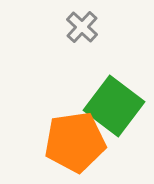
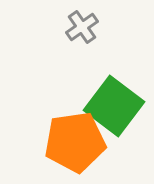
gray cross: rotated 12 degrees clockwise
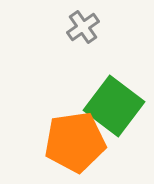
gray cross: moved 1 px right
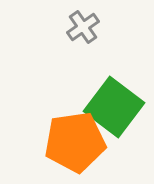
green square: moved 1 px down
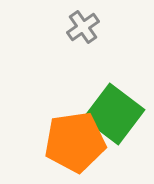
green square: moved 7 px down
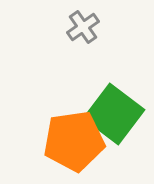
orange pentagon: moved 1 px left, 1 px up
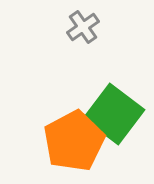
orange pentagon: rotated 20 degrees counterclockwise
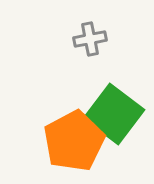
gray cross: moved 7 px right, 12 px down; rotated 24 degrees clockwise
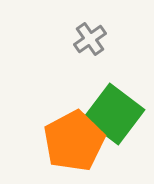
gray cross: rotated 24 degrees counterclockwise
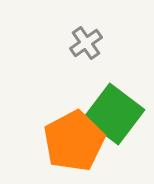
gray cross: moved 4 px left, 4 px down
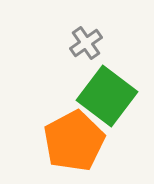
green square: moved 7 px left, 18 px up
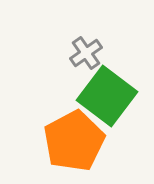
gray cross: moved 10 px down
